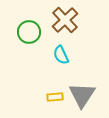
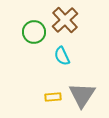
green circle: moved 5 px right
cyan semicircle: moved 1 px right, 1 px down
yellow rectangle: moved 2 px left
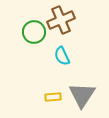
brown cross: moved 4 px left; rotated 20 degrees clockwise
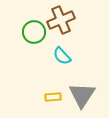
cyan semicircle: rotated 18 degrees counterclockwise
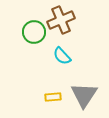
gray triangle: moved 2 px right
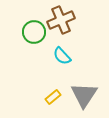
yellow rectangle: rotated 35 degrees counterclockwise
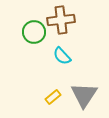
brown cross: rotated 16 degrees clockwise
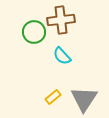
gray triangle: moved 4 px down
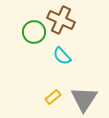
brown cross: rotated 32 degrees clockwise
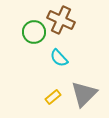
cyan semicircle: moved 3 px left, 2 px down
gray triangle: moved 5 px up; rotated 12 degrees clockwise
